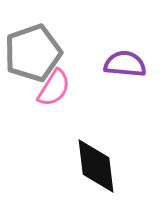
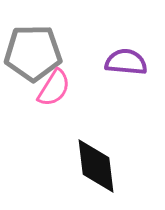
gray pentagon: rotated 18 degrees clockwise
purple semicircle: moved 1 px right, 2 px up
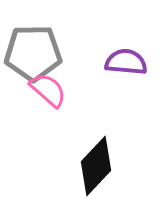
pink semicircle: moved 6 px left, 2 px down; rotated 81 degrees counterclockwise
black diamond: rotated 50 degrees clockwise
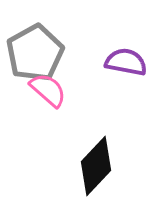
gray pentagon: moved 2 px right; rotated 28 degrees counterclockwise
purple semicircle: rotated 6 degrees clockwise
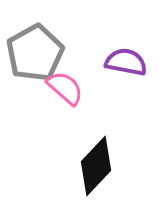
pink semicircle: moved 17 px right, 2 px up
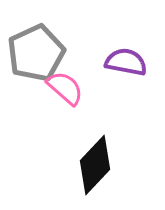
gray pentagon: moved 1 px right; rotated 4 degrees clockwise
black diamond: moved 1 px left, 1 px up
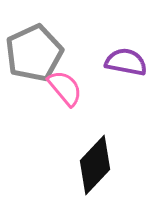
gray pentagon: moved 2 px left
pink semicircle: rotated 9 degrees clockwise
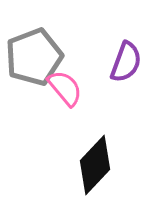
gray pentagon: moved 4 px down; rotated 4 degrees clockwise
purple semicircle: rotated 99 degrees clockwise
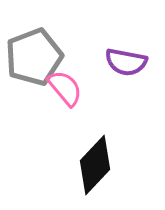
purple semicircle: rotated 81 degrees clockwise
